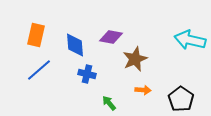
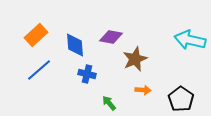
orange rectangle: rotated 35 degrees clockwise
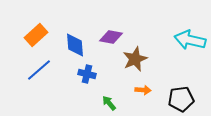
black pentagon: rotated 30 degrees clockwise
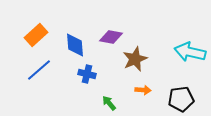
cyan arrow: moved 12 px down
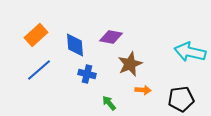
brown star: moved 5 px left, 5 px down
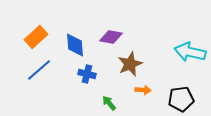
orange rectangle: moved 2 px down
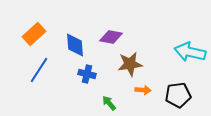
orange rectangle: moved 2 px left, 3 px up
brown star: rotated 15 degrees clockwise
blue line: rotated 16 degrees counterclockwise
black pentagon: moved 3 px left, 4 px up
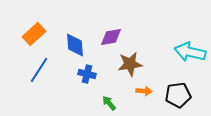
purple diamond: rotated 20 degrees counterclockwise
orange arrow: moved 1 px right, 1 px down
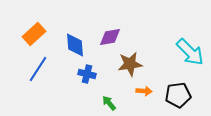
purple diamond: moved 1 px left
cyan arrow: rotated 148 degrees counterclockwise
blue line: moved 1 px left, 1 px up
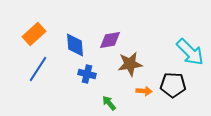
purple diamond: moved 3 px down
black pentagon: moved 5 px left, 10 px up; rotated 10 degrees clockwise
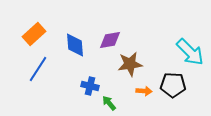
blue cross: moved 3 px right, 12 px down
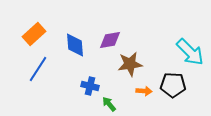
green arrow: moved 1 px down
